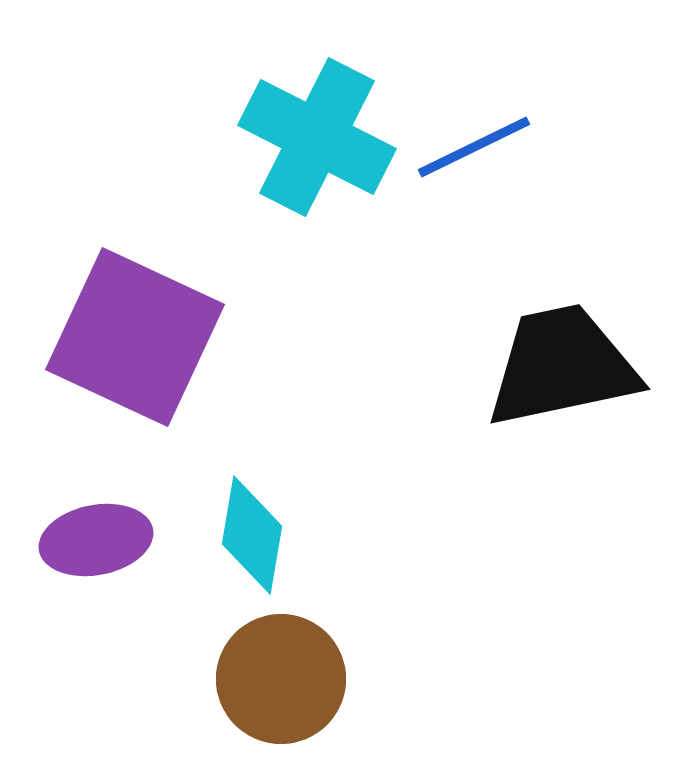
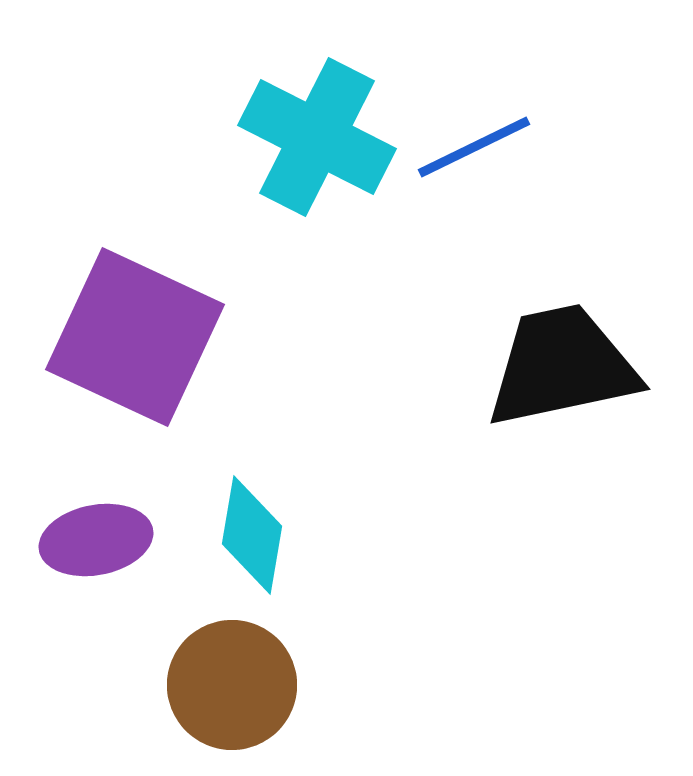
brown circle: moved 49 px left, 6 px down
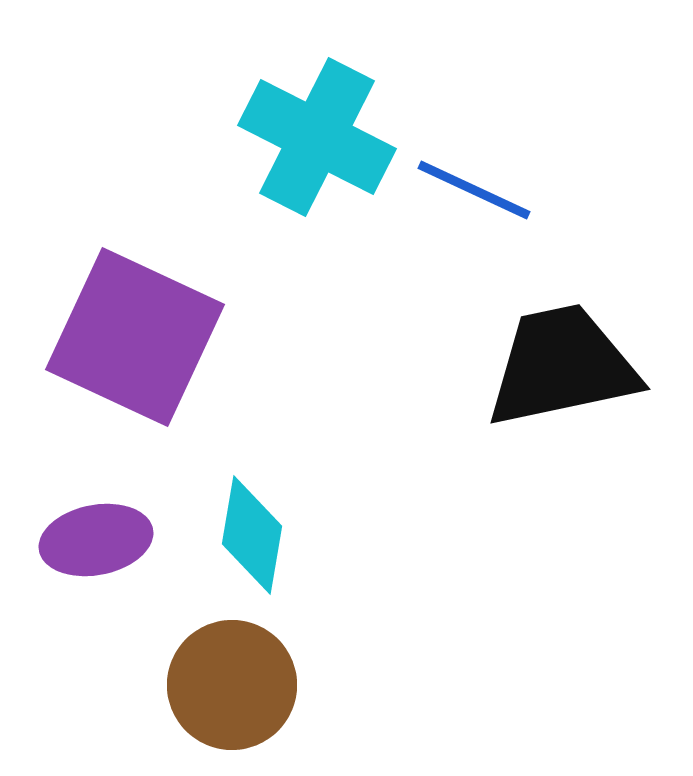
blue line: moved 43 px down; rotated 51 degrees clockwise
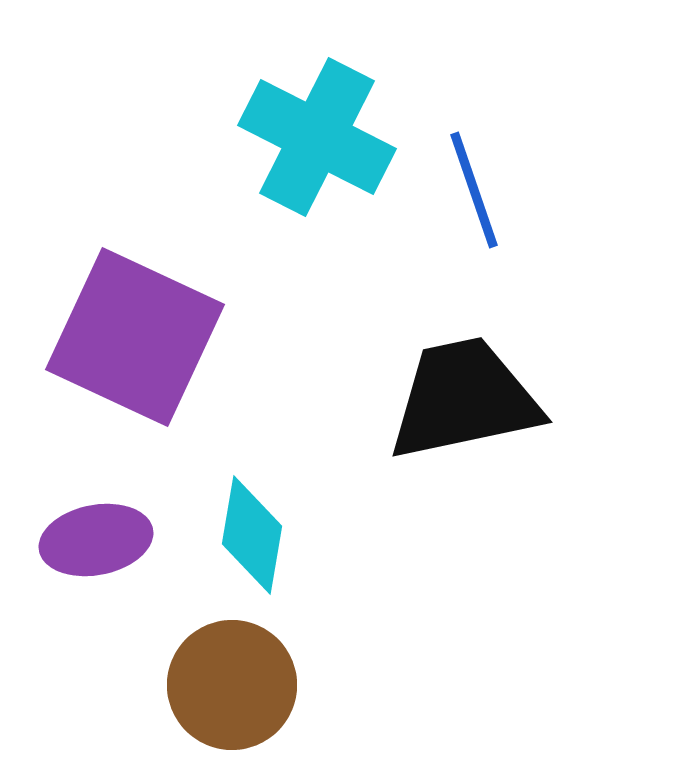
blue line: rotated 46 degrees clockwise
black trapezoid: moved 98 px left, 33 px down
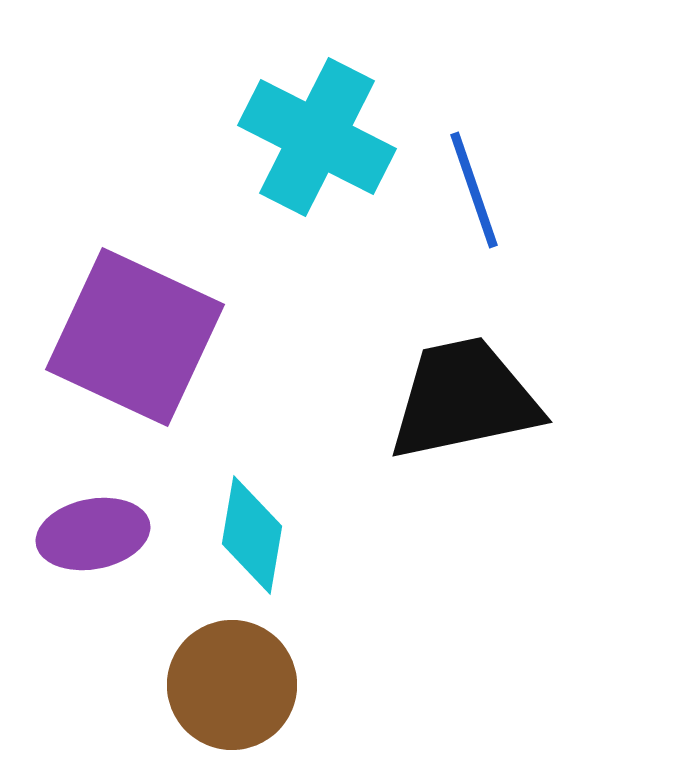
purple ellipse: moved 3 px left, 6 px up
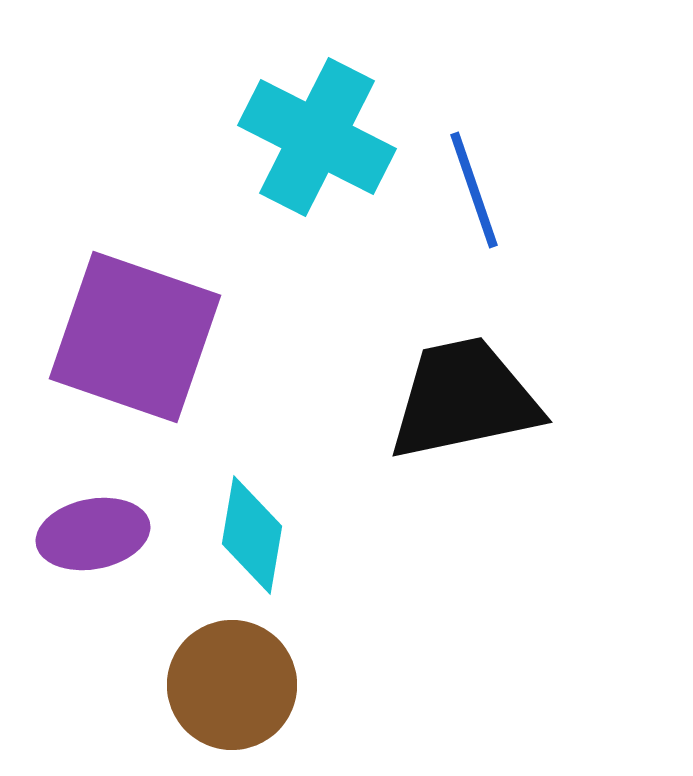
purple square: rotated 6 degrees counterclockwise
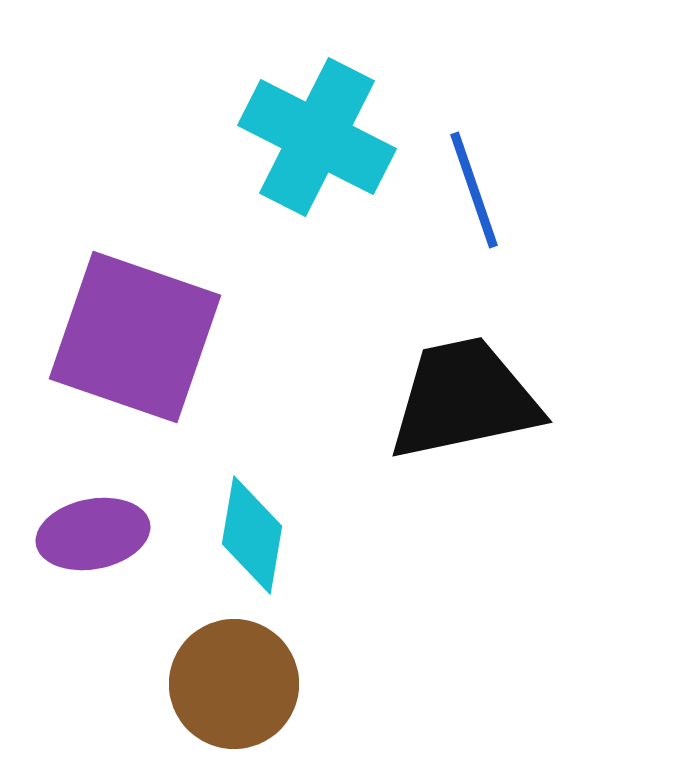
brown circle: moved 2 px right, 1 px up
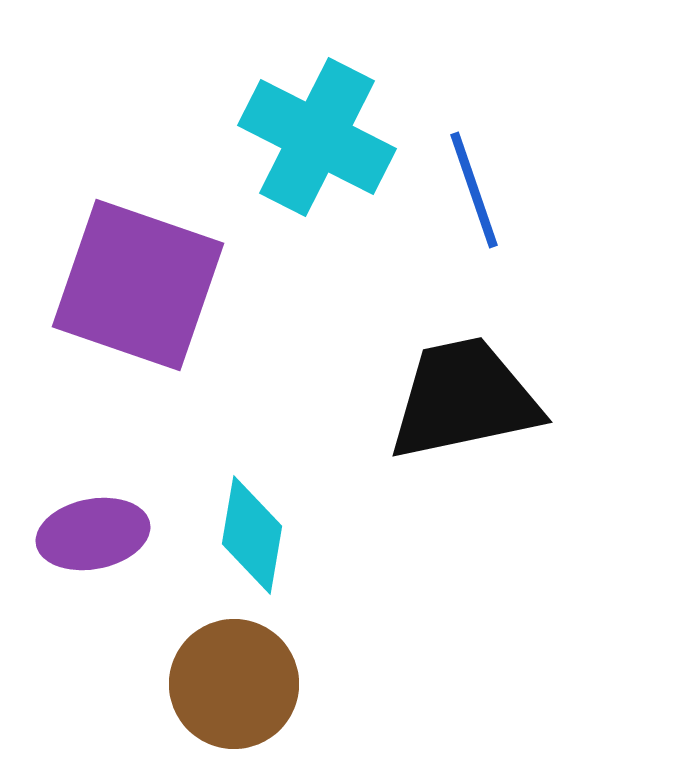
purple square: moved 3 px right, 52 px up
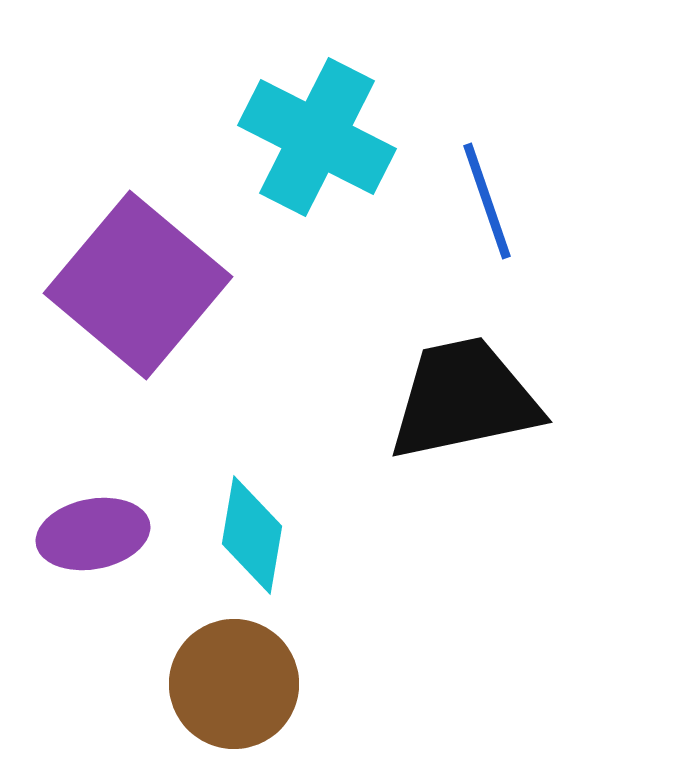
blue line: moved 13 px right, 11 px down
purple square: rotated 21 degrees clockwise
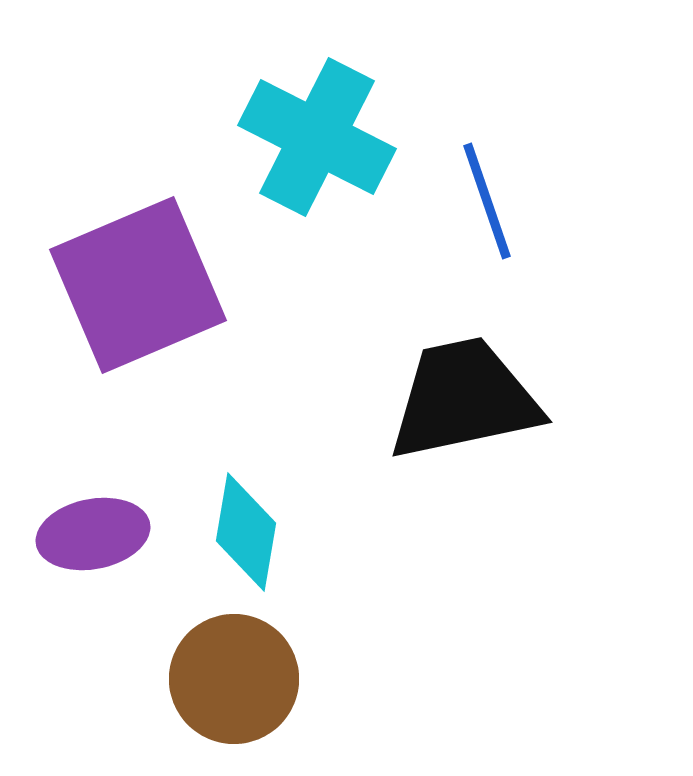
purple square: rotated 27 degrees clockwise
cyan diamond: moved 6 px left, 3 px up
brown circle: moved 5 px up
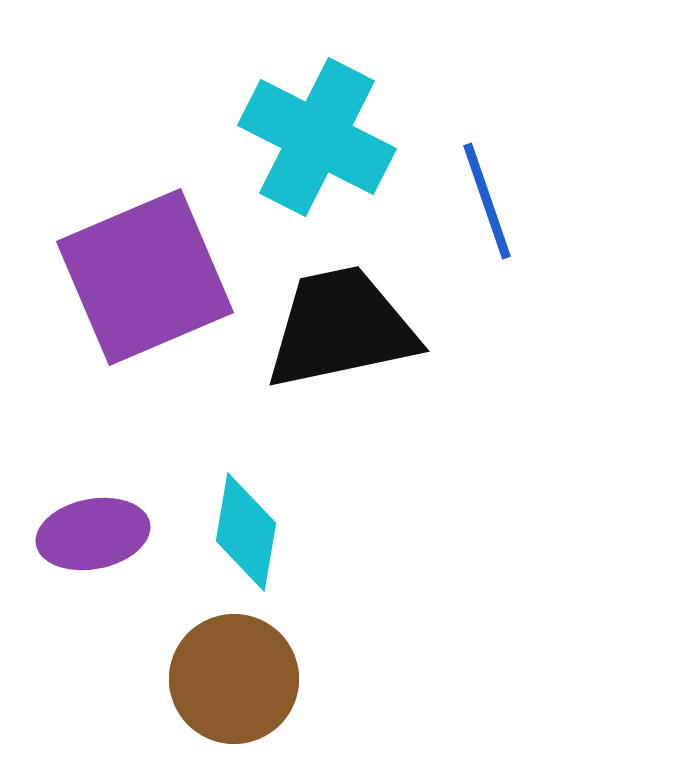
purple square: moved 7 px right, 8 px up
black trapezoid: moved 123 px left, 71 px up
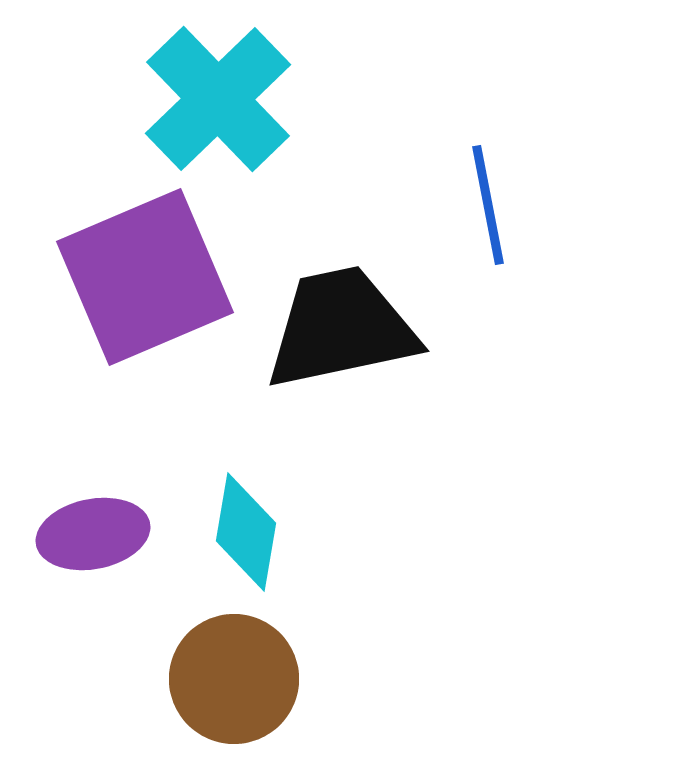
cyan cross: moved 99 px left, 38 px up; rotated 19 degrees clockwise
blue line: moved 1 px right, 4 px down; rotated 8 degrees clockwise
